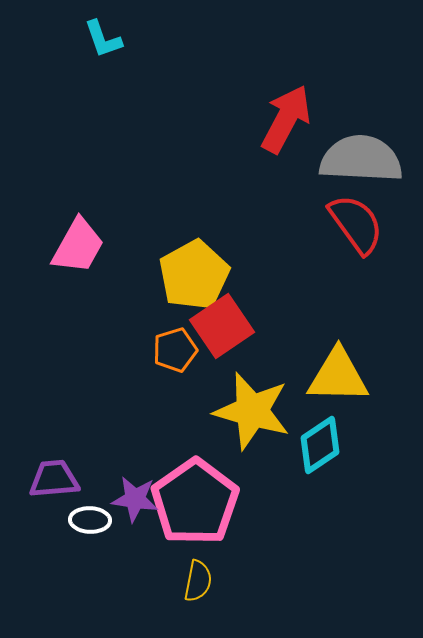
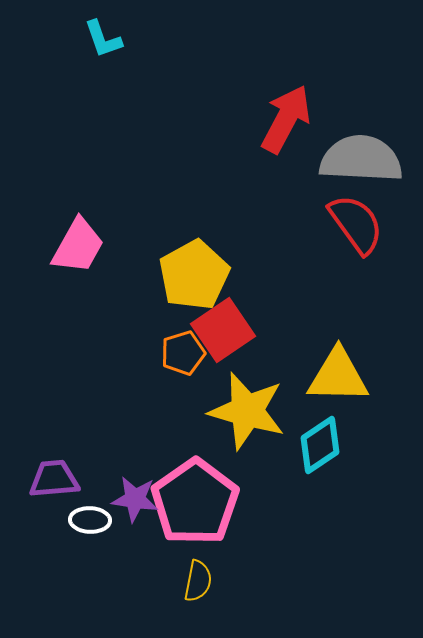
red square: moved 1 px right, 4 px down
orange pentagon: moved 8 px right, 3 px down
yellow star: moved 5 px left
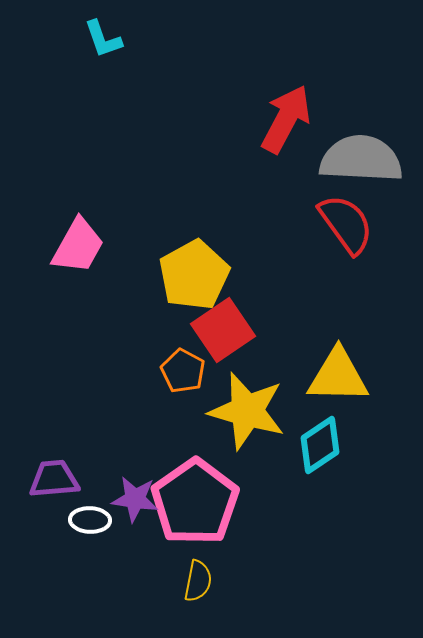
red semicircle: moved 10 px left
orange pentagon: moved 18 px down; rotated 27 degrees counterclockwise
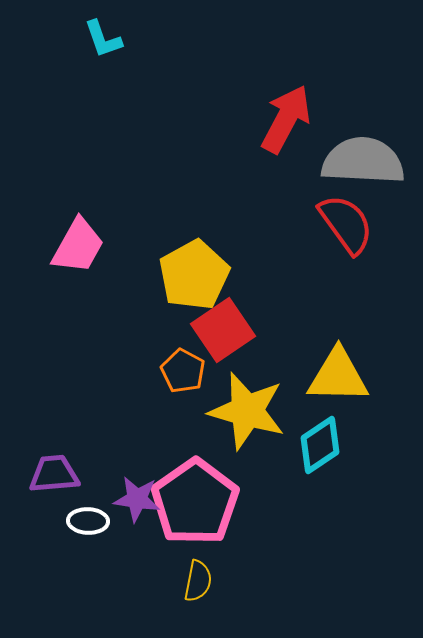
gray semicircle: moved 2 px right, 2 px down
purple trapezoid: moved 5 px up
purple star: moved 2 px right
white ellipse: moved 2 px left, 1 px down
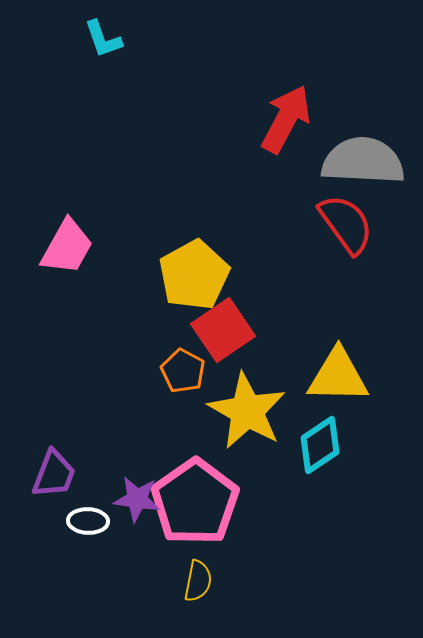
pink trapezoid: moved 11 px left, 1 px down
yellow star: rotated 14 degrees clockwise
purple trapezoid: rotated 116 degrees clockwise
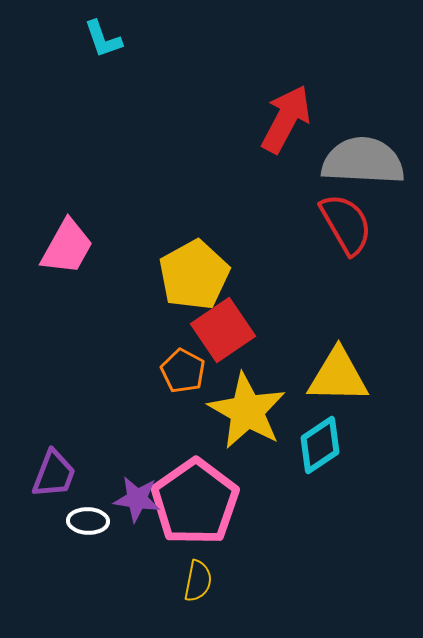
red semicircle: rotated 6 degrees clockwise
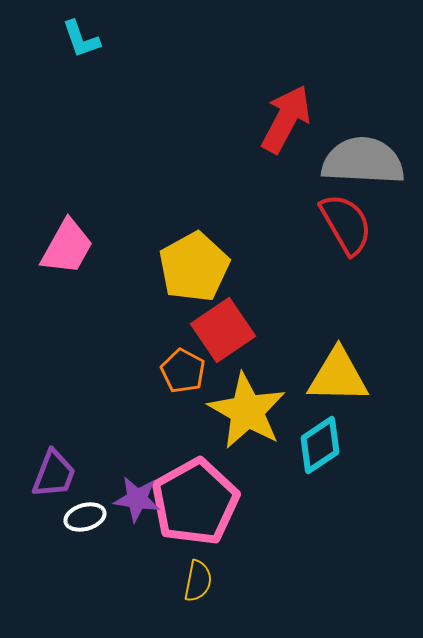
cyan L-shape: moved 22 px left
yellow pentagon: moved 8 px up
pink pentagon: rotated 6 degrees clockwise
white ellipse: moved 3 px left, 4 px up; rotated 18 degrees counterclockwise
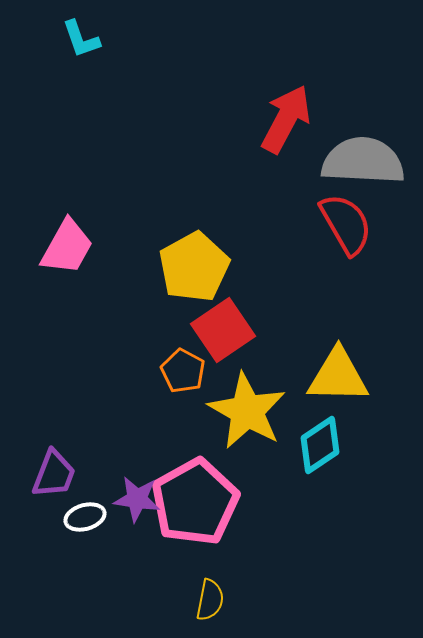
yellow semicircle: moved 12 px right, 19 px down
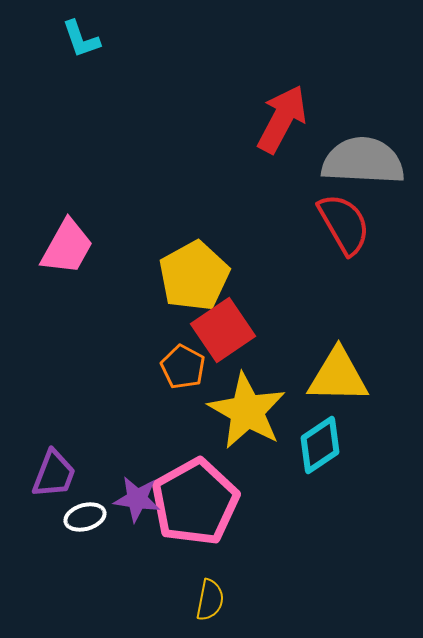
red arrow: moved 4 px left
red semicircle: moved 2 px left
yellow pentagon: moved 9 px down
orange pentagon: moved 4 px up
